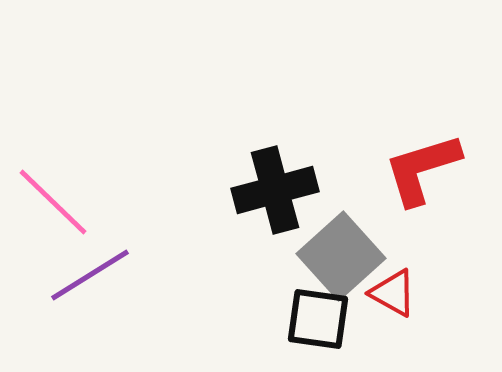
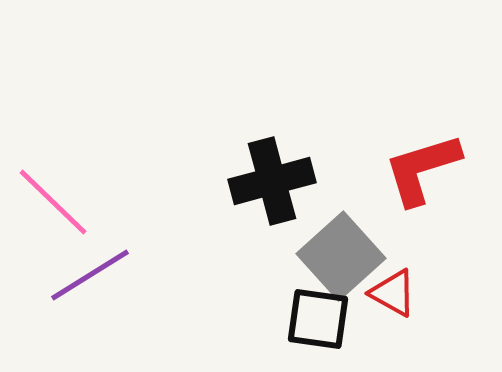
black cross: moved 3 px left, 9 px up
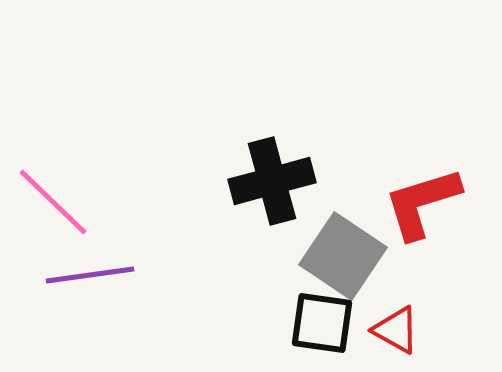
red L-shape: moved 34 px down
gray square: moved 2 px right; rotated 14 degrees counterclockwise
purple line: rotated 24 degrees clockwise
red triangle: moved 3 px right, 37 px down
black square: moved 4 px right, 4 px down
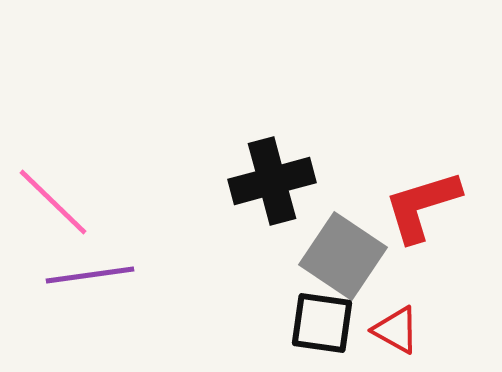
red L-shape: moved 3 px down
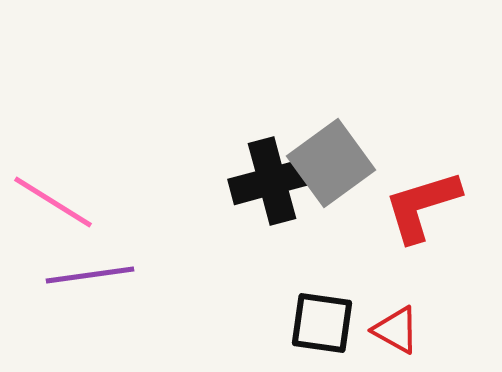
pink line: rotated 12 degrees counterclockwise
gray square: moved 12 px left, 93 px up; rotated 20 degrees clockwise
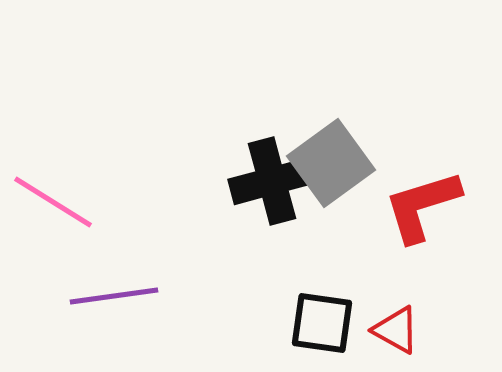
purple line: moved 24 px right, 21 px down
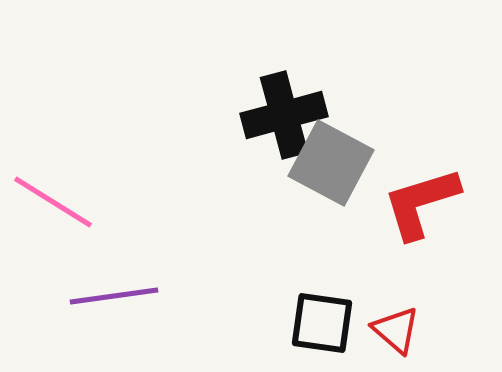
gray square: rotated 26 degrees counterclockwise
black cross: moved 12 px right, 66 px up
red L-shape: moved 1 px left, 3 px up
red triangle: rotated 12 degrees clockwise
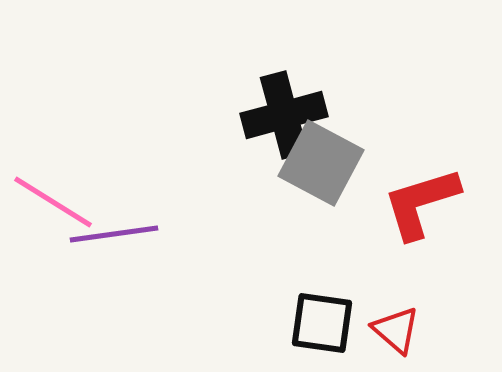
gray square: moved 10 px left
purple line: moved 62 px up
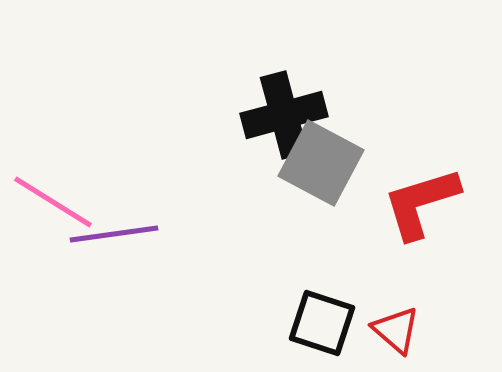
black square: rotated 10 degrees clockwise
